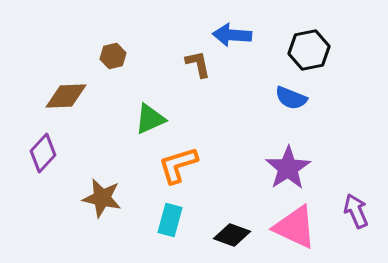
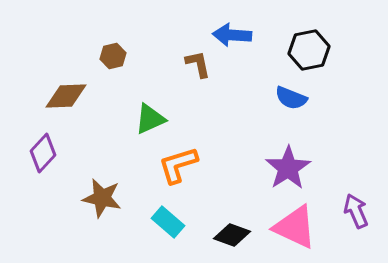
cyan rectangle: moved 2 px left, 2 px down; rotated 64 degrees counterclockwise
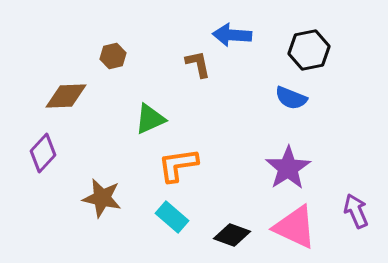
orange L-shape: rotated 9 degrees clockwise
cyan rectangle: moved 4 px right, 5 px up
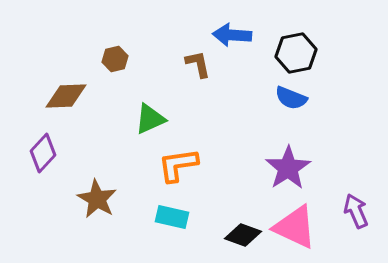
black hexagon: moved 13 px left, 3 px down
brown hexagon: moved 2 px right, 3 px down
brown star: moved 5 px left, 1 px down; rotated 18 degrees clockwise
cyan rectangle: rotated 28 degrees counterclockwise
black diamond: moved 11 px right
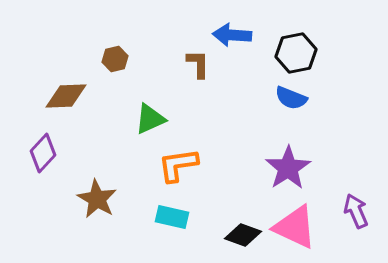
brown L-shape: rotated 12 degrees clockwise
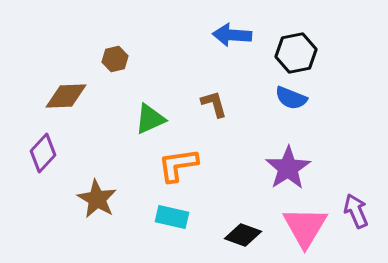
brown L-shape: moved 16 px right, 40 px down; rotated 16 degrees counterclockwise
pink triangle: moved 10 px right; rotated 36 degrees clockwise
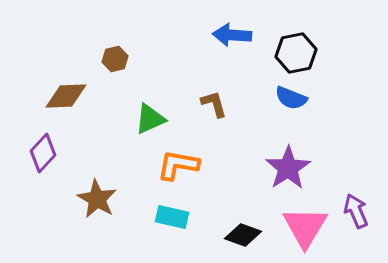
orange L-shape: rotated 18 degrees clockwise
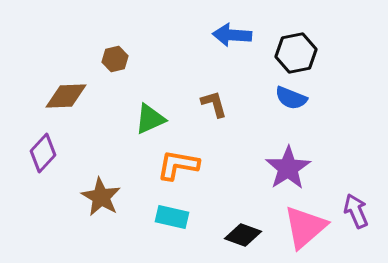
brown star: moved 4 px right, 2 px up
pink triangle: rotated 18 degrees clockwise
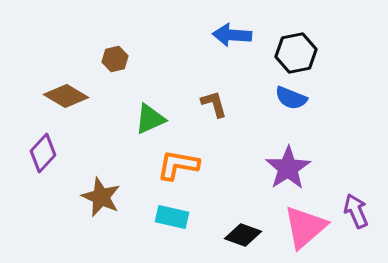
brown diamond: rotated 33 degrees clockwise
brown star: rotated 6 degrees counterclockwise
